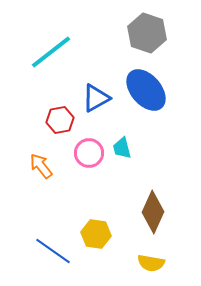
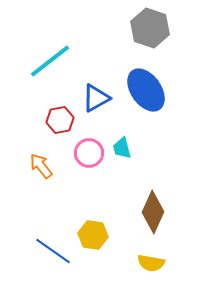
gray hexagon: moved 3 px right, 5 px up
cyan line: moved 1 px left, 9 px down
blue ellipse: rotated 6 degrees clockwise
yellow hexagon: moved 3 px left, 1 px down
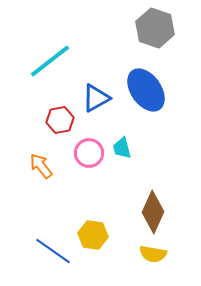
gray hexagon: moved 5 px right
yellow semicircle: moved 2 px right, 9 px up
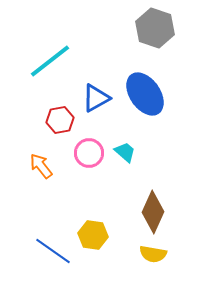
blue ellipse: moved 1 px left, 4 px down
cyan trapezoid: moved 3 px right, 4 px down; rotated 145 degrees clockwise
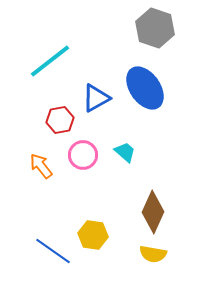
blue ellipse: moved 6 px up
pink circle: moved 6 px left, 2 px down
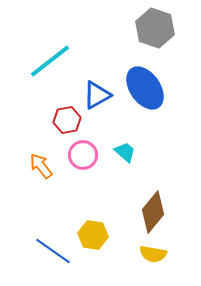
blue triangle: moved 1 px right, 3 px up
red hexagon: moved 7 px right
brown diamond: rotated 15 degrees clockwise
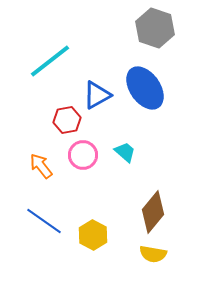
yellow hexagon: rotated 20 degrees clockwise
blue line: moved 9 px left, 30 px up
